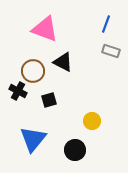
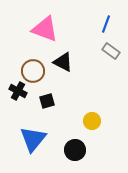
gray rectangle: rotated 18 degrees clockwise
black square: moved 2 px left, 1 px down
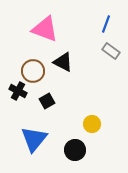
black square: rotated 14 degrees counterclockwise
yellow circle: moved 3 px down
blue triangle: moved 1 px right
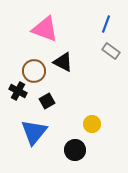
brown circle: moved 1 px right
blue triangle: moved 7 px up
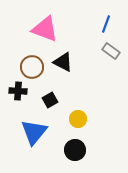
brown circle: moved 2 px left, 4 px up
black cross: rotated 24 degrees counterclockwise
black square: moved 3 px right, 1 px up
yellow circle: moved 14 px left, 5 px up
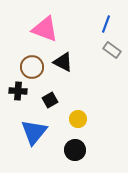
gray rectangle: moved 1 px right, 1 px up
